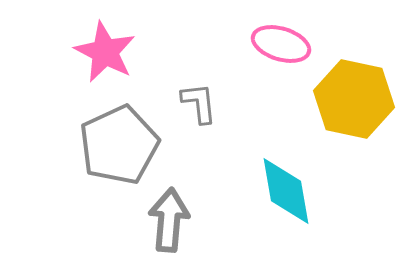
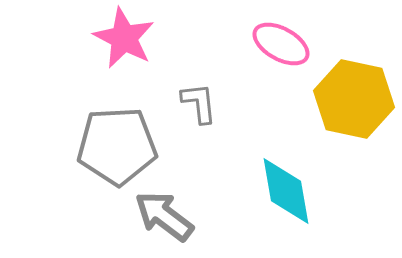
pink ellipse: rotated 12 degrees clockwise
pink star: moved 19 px right, 14 px up
gray pentagon: moved 2 px left, 1 px down; rotated 22 degrees clockwise
gray arrow: moved 5 px left, 4 px up; rotated 58 degrees counterclockwise
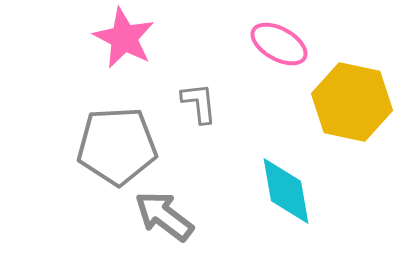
pink ellipse: moved 2 px left
yellow hexagon: moved 2 px left, 3 px down
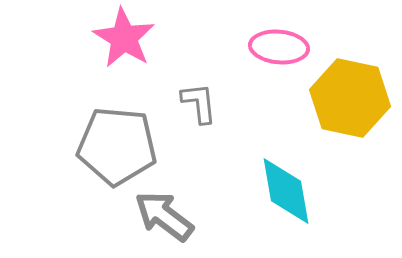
pink star: rotated 4 degrees clockwise
pink ellipse: moved 3 px down; rotated 24 degrees counterclockwise
yellow hexagon: moved 2 px left, 4 px up
gray pentagon: rotated 8 degrees clockwise
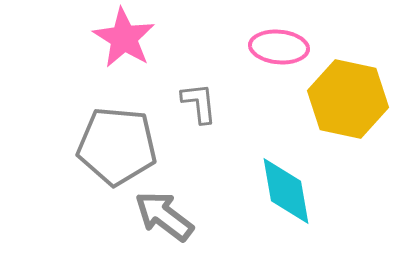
yellow hexagon: moved 2 px left, 1 px down
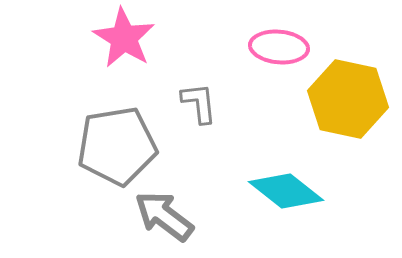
gray pentagon: rotated 14 degrees counterclockwise
cyan diamond: rotated 42 degrees counterclockwise
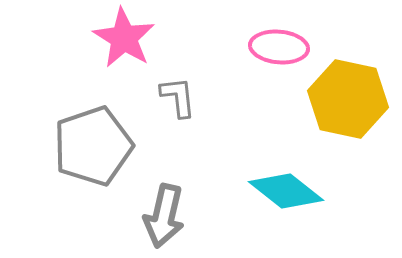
gray L-shape: moved 21 px left, 6 px up
gray pentagon: moved 24 px left; rotated 10 degrees counterclockwise
gray arrow: rotated 114 degrees counterclockwise
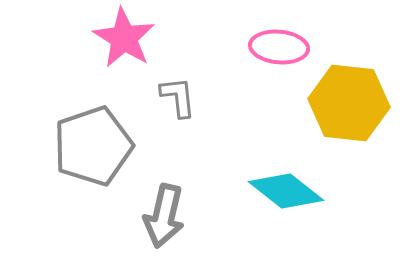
yellow hexagon: moved 1 px right, 4 px down; rotated 6 degrees counterclockwise
